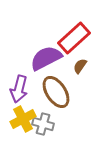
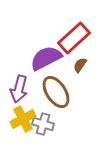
brown semicircle: moved 1 px up
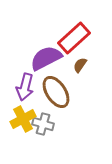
purple arrow: moved 6 px right, 2 px up
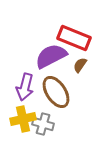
red rectangle: rotated 64 degrees clockwise
purple semicircle: moved 5 px right, 2 px up
yellow cross: rotated 15 degrees clockwise
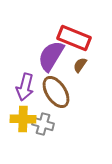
purple semicircle: rotated 32 degrees counterclockwise
yellow cross: rotated 15 degrees clockwise
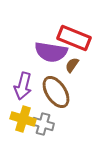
purple semicircle: moved 4 px up; rotated 112 degrees counterclockwise
brown semicircle: moved 8 px left
purple arrow: moved 2 px left, 1 px up
yellow cross: rotated 15 degrees clockwise
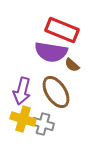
red rectangle: moved 12 px left, 8 px up
brown semicircle: rotated 84 degrees counterclockwise
purple arrow: moved 1 px left, 5 px down
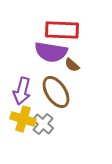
red rectangle: rotated 20 degrees counterclockwise
gray cross: rotated 25 degrees clockwise
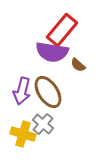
red rectangle: rotated 52 degrees counterclockwise
purple semicircle: moved 1 px right
brown semicircle: moved 6 px right
brown ellipse: moved 8 px left
yellow cross: moved 15 px down
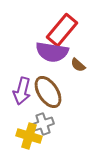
gray cross: rotated 30 degrees clockwise
yellow cross: moved 6 px right, 2 px down
